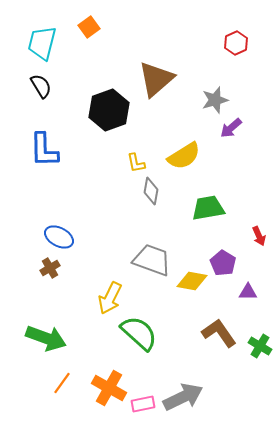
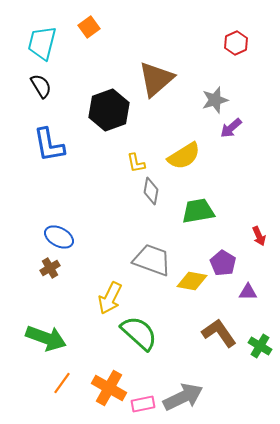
blue L-shape: moved 5 px right, 5 px up; rotated 9 degrees counterclockwise
green trapezoid: moved 10 px left, 3 px down
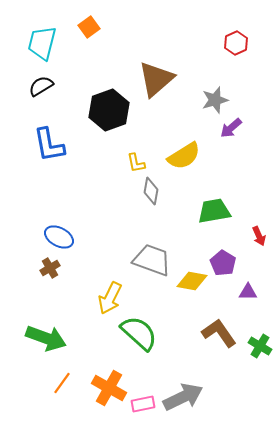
black semicircle: rotated 90 degrees counterclockwise
green trapezoid: moved 16 px right
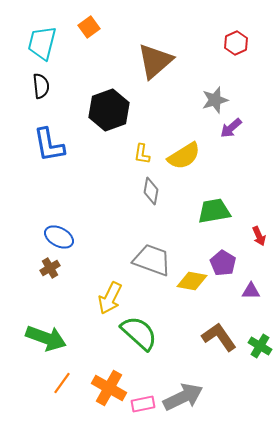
brown triangle: moved 1 px left, 18 px up
black semicircle: rotated 115 degrees clockwise
yellow L-shape: moved 6 px right, 9 px up; rotated 20 degrees clockwise
purple triangle: moved 3 px right, 1 px up
brown L-shape: moved 4 px down
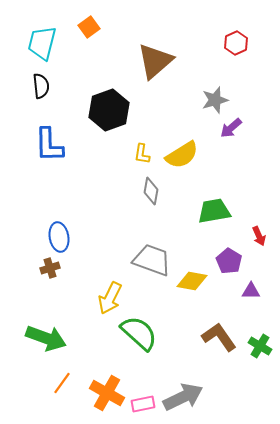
blue L-shape: rotated 9 degrees clockwise
yellow semicircle: moved 2 px left, 1 px up
blue ellipse: rotated 52 degrees clockwise
purple pentagon: moved 6 px right, 2 px up
brown cross: rotated 12 degrees clockwise
orange cross: moved 2 px left, 5 px down
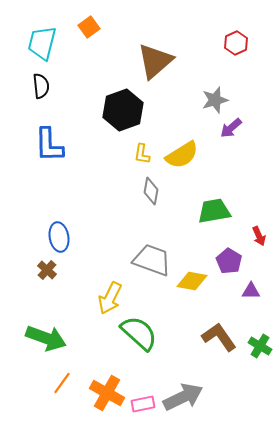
black hexagon: moved 14 px right
brown cross: moved 3 px left, 2 px down; rotated 30 degrees counterclockwise
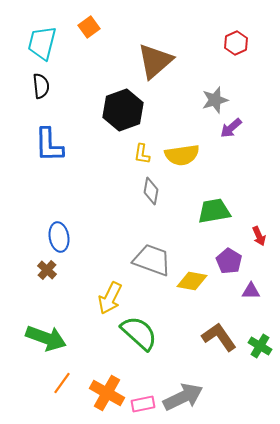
yellow semicircle: rotated 24 degrees clockwise
